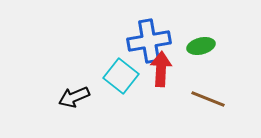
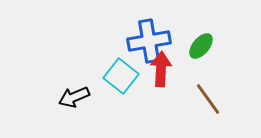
green ellipse: rotated 36 degrees counterclockwise
brown line: rotated 32 degrees clockwise
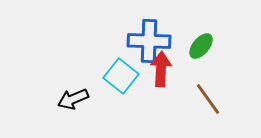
blue cross: rotated 12 degrees clockwise
black arrow: moved 1 px left, 2 px down
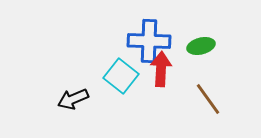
green ellipse: rotated 36 degrees clockwise
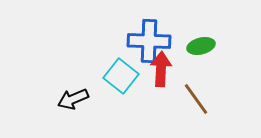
brown line: moved 12 px left
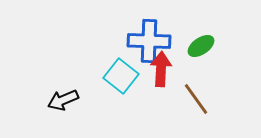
green ellipse: rotated 20 degrees counterclockwise
black arrow: moved 10 px left, 1 px down
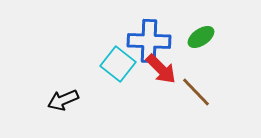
green ellipse: moved 9 px up
red arrow: rotated 132 degrees clockwise
cyan square: moved 3 px left, 12 px up
brown line: moved 7 px up; rotated 8 degrees counterclockwise
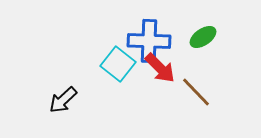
green ellipse: moved 2 px right
red arrow: moved 1 px left, 1 px up
black arrow: rotated 20 degrees counterclockwise
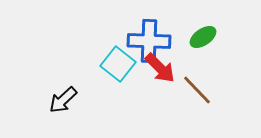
brown line: moved 1 px right, 2 px up
